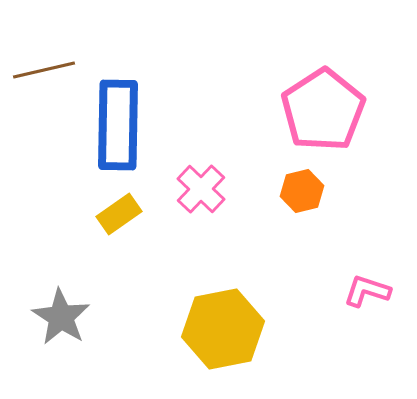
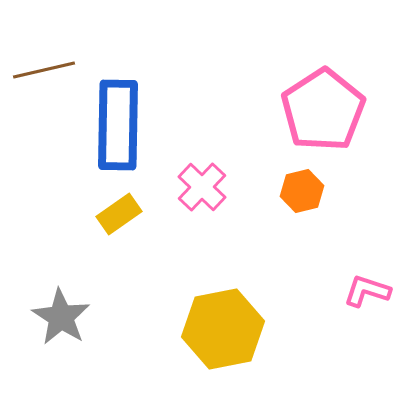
pink cross: moved 1 px right, 2 px up
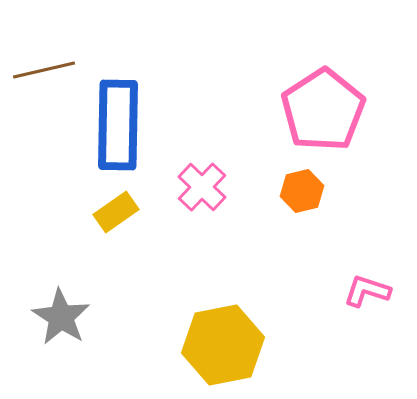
yellow rectangle: moved 3 px left, 2 px up
yellow hexagon: moved 16 px down
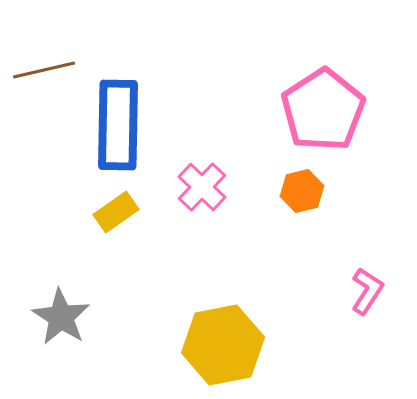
pink L-shape: rotated 105 degrees clockwise
